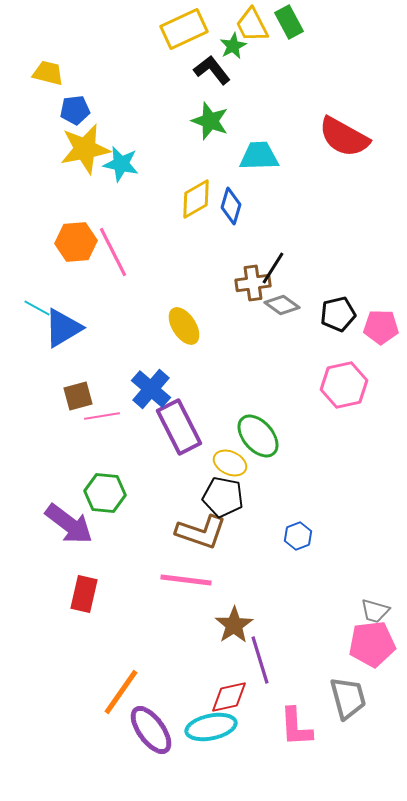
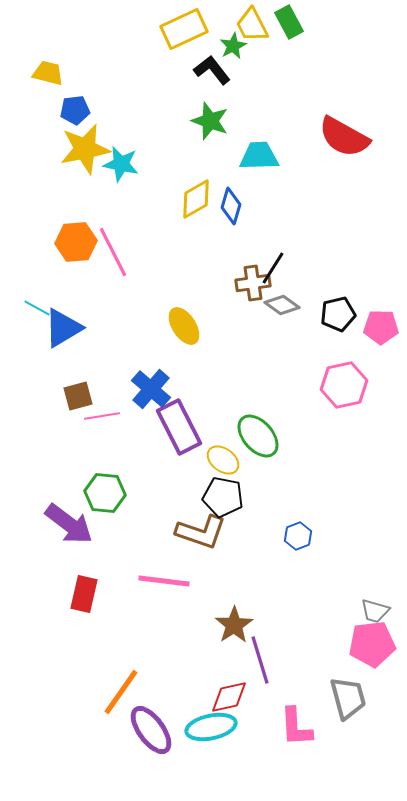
yellow ellipse at (230, 463): moved 7 px left, 3 px up; rotated 12 degrees clockwise
pink line at (186, 580): moved 22 px left, 1 px down
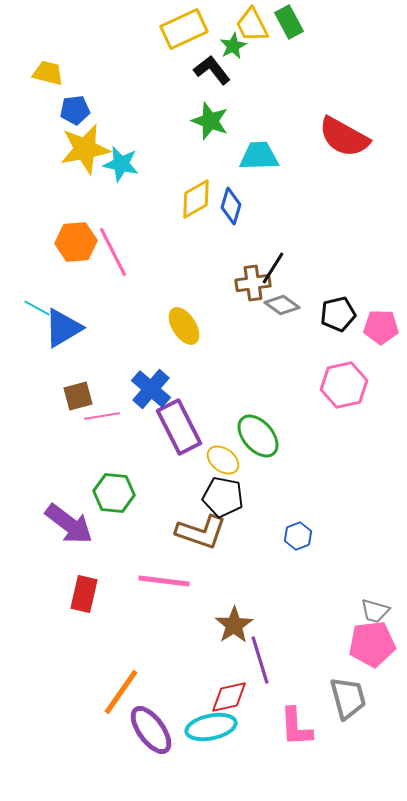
green hexagon at (105, 493): moved 9 px right
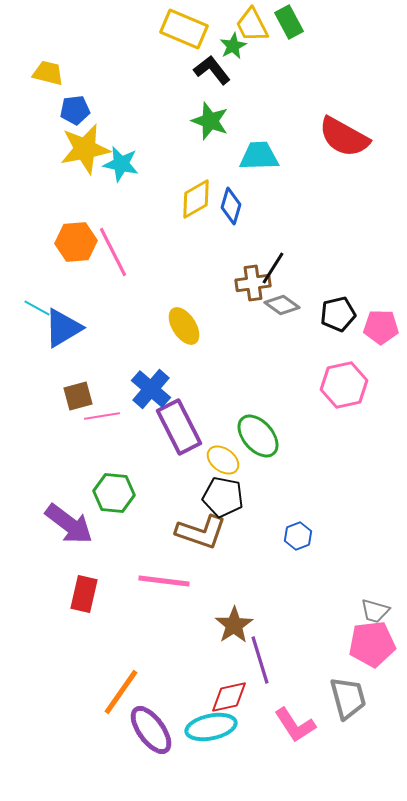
yellow rectangle at (184, 29): rotated 48 degrees clockwise
pink L-shape at (296, 727): moved 1 px left, 2 px up; rotated 30 degrees counterclockwise
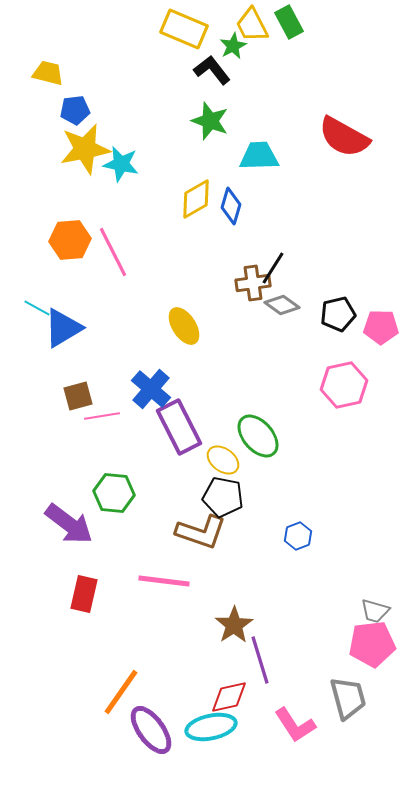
orange hexagon at (76, 242): moved 6 px left, 2 px up
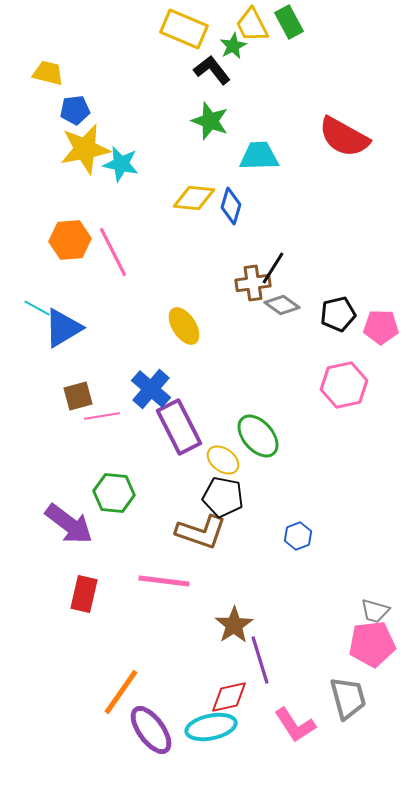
yellow diamond at (196, 199): moved 2 px left, 1 px up; rotated 36 degrees clockwise
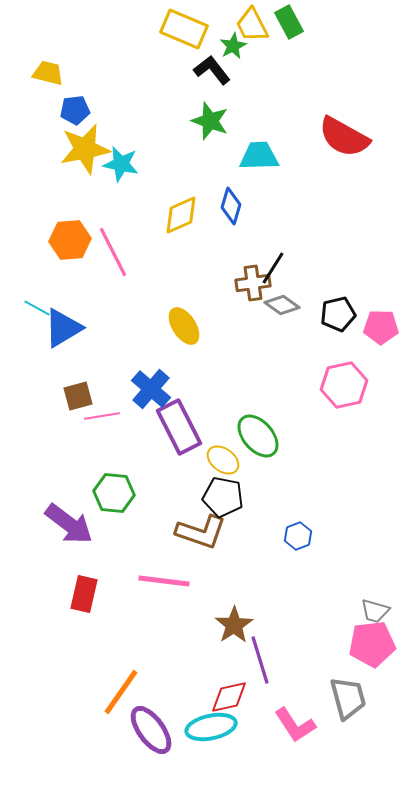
yellow diamond at (194, 198): moved 13 px left, 17 px down; rotated 30 degrees counterclockwise
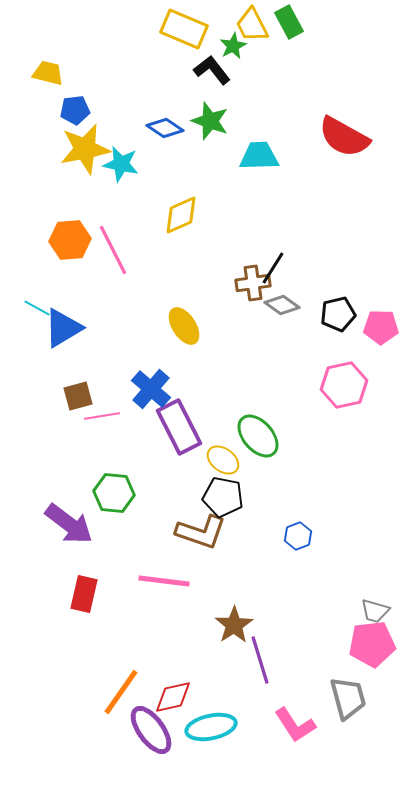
blue diamond at (231, 206): moved 66 px left, 78 px up; rotated 72 degrees counterclockwise
pink line at (113, 252): moved 2 px up
red diamond at (229, 697): moved 56 px left
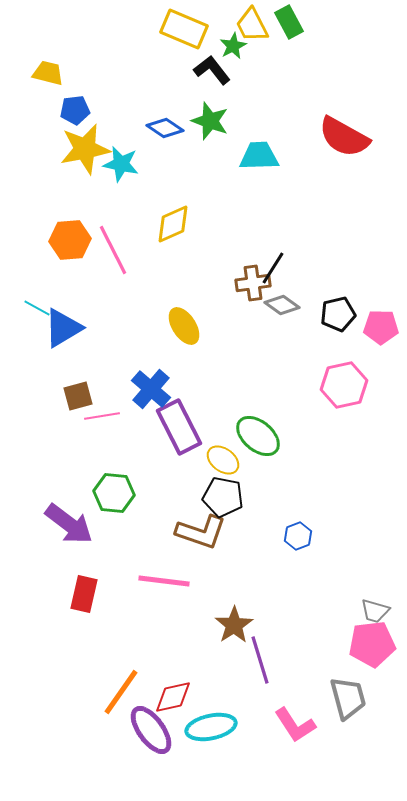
yellow diamond at (181, 215): moved 8 px left, 9 px down
green ellipse at (258, 436): rotated 9 degrees counterclockwise
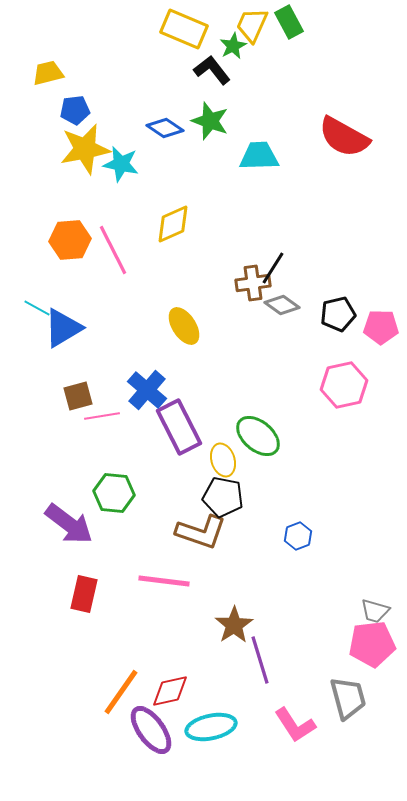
yellow trapezoid at (252, 25): rotated 51 degrees clockwise
yellow trapezoid at (48, 73): rotated 28 degrees counterclockwise
blue cross at (151, 389): moved 4 px left, 1 px down
yellow ellipse at (223, 460): rotated 36 degrees clockwise
red diamond at (173, 697): moved 3 px left, 6 px up
